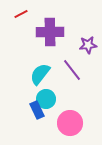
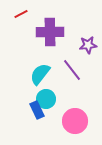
pink circle: moved 5 px right, 2 px up
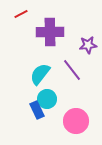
cyan circle: moved 1 px right
pink circle: moved 1 px right
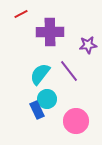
purple line: moved 3 px left, 1 px down
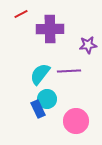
purple cross: moved 3 px up
purple line: rotated 55 degrees counterclockwise
blue rectangle: moved 1 px right, 1 px up
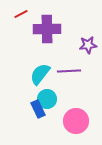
purple cross: moved 3 px left
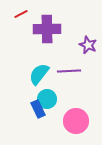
purple star: rotated 30 degrees clockwise
cyan semicircle: moved 1 px left
